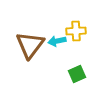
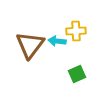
cyan arrow: rotated 18 degrees clockwise
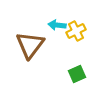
yellow cross: rotated 24 degrees counterclockwise
cyan arrow: moved 16 px up
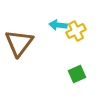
cyan arrow: moved 1 px right
brown triangle: moved 11 px left, 2 px up
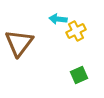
cyan arrow: moved 6 px up
green square: moved 2 px right, 1 px down
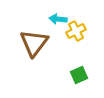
brown triangle: moved 15 px right
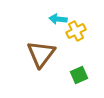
brown triangle: moved 7 px right, 11 px down
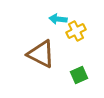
brown triangle: rotated 40 degrees counterclockwise
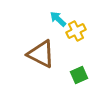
cyan arrow: rotated 36 degrees clockwise
